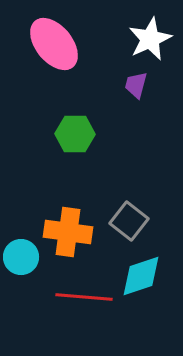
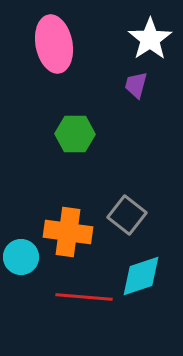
white star: rotated 9 degrees counterclockwise
pink ellipse: rotated 28 degrees clockwise
gray square: moved 2 px left, 6 px up
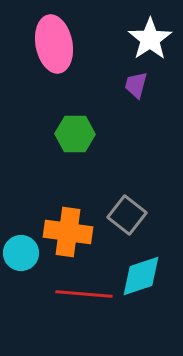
cyan circle: moved 4 px up
red line: moved 3 px up
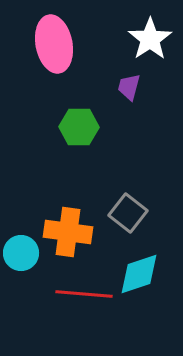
purple trapezoid: moved 7 px left, 2 px down
green hexagon: moved 4 px right, 7 px up
gray square: moved 1 px right, 2 px up
cyan diamond: moved 2 px left, 2 px up
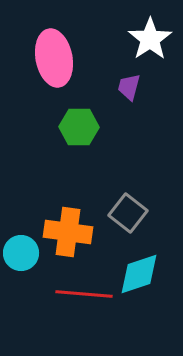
pink ellipse: moved 14 px down
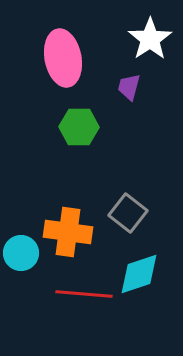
pink ellipse: moved 9 px right
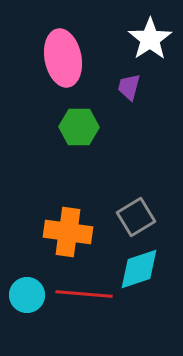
gray square: moved 8 px right, 4 px down; rotated 21 degrees clockwise
cyan circle: moved 6 px right, 42 px down
cyan diamond: moved 5 px up
